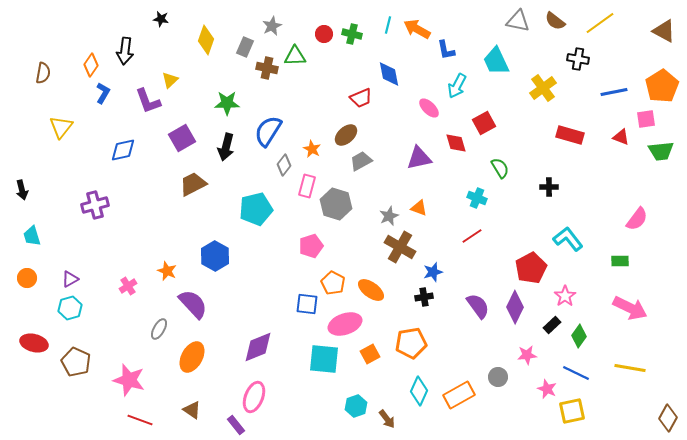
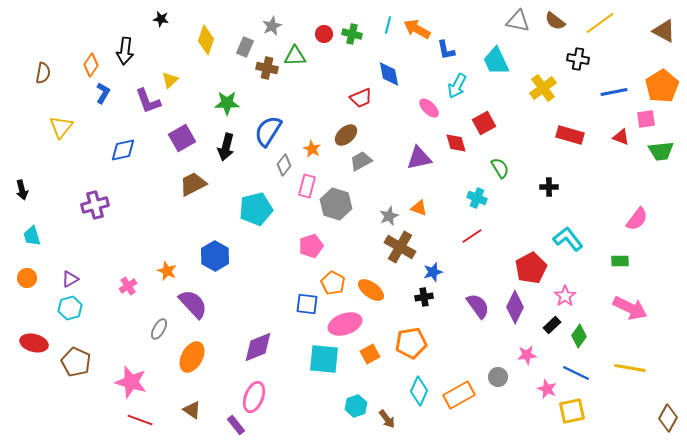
pink star at (129, 380): moved 2 px right, 2 px down
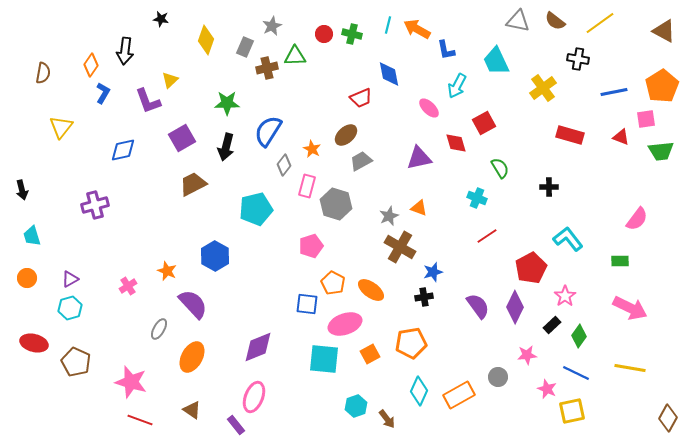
brown cross at (267, 68): rotated 25 degrees counterclockwise
red line at (472, 236): moved 15 px right
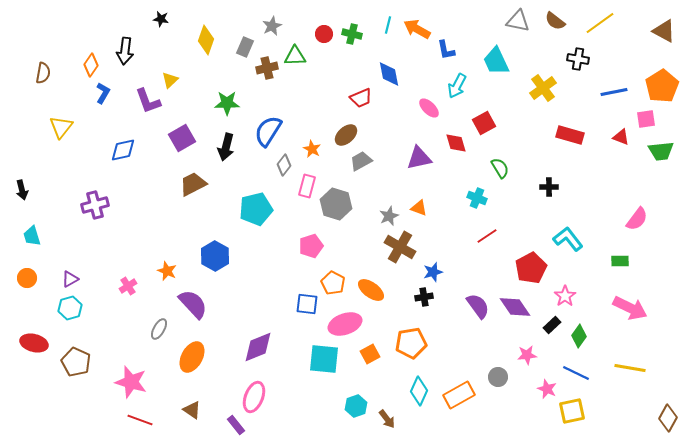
purple diamond at (515, 307): rotated 60 degrees counterclockwise
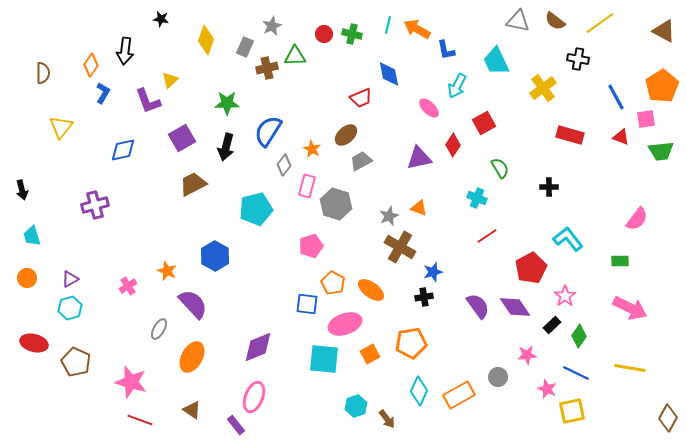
brown semicircle at (43, 73): rotated 10 degrees counterclockwise
blue line at (614, 92): moved 2 px right, 5 px down; rotated 72 degrees clockwise
red diamond at (456, 143): moved 3 px left, 2 px down; rotated 50 degrees clockwise
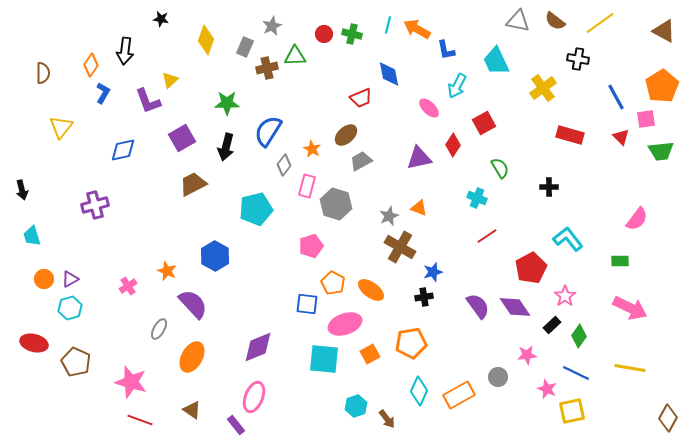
red triangle at (621, 137): rotated 24 degrees clockwise
orange circle at (27, 278): moved 17 px right, 1 px down
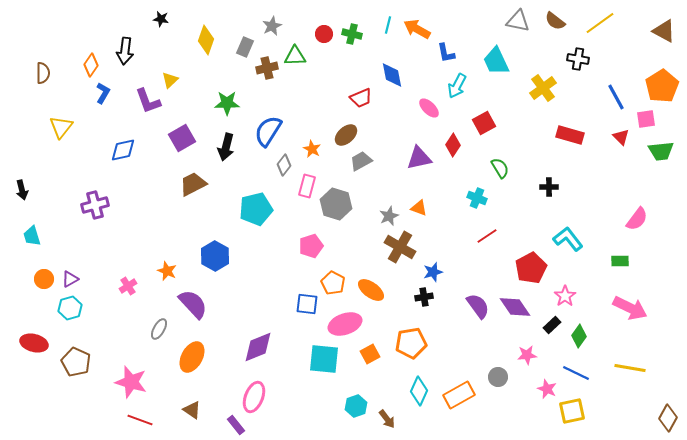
blue L-shape at (446, 50): moved 3 px down
blue diamond at (389, 74): moved 3 px right, 1 px down
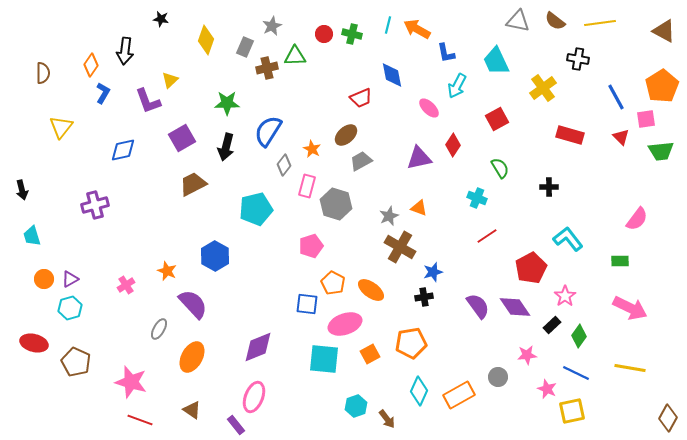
yellow line at (600, 23): rotated 28 degrees clockwise
red square at (484, 123): moved 13 px right, 4 px up
pink cross at (128, 286): moved 2 px left, 1 px up
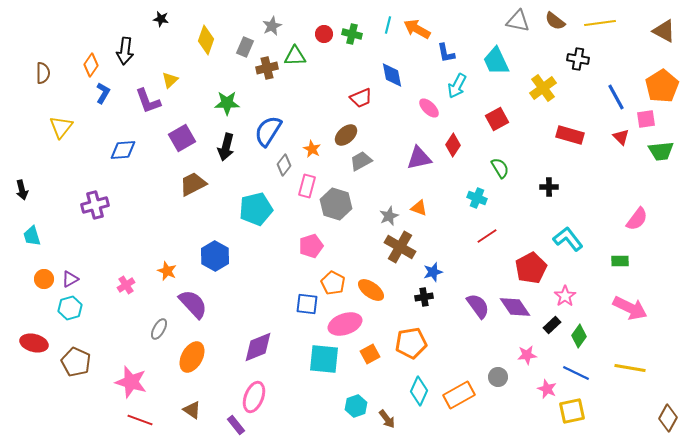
blue diamond at (123, 150): rotated 8 degrees clockwise
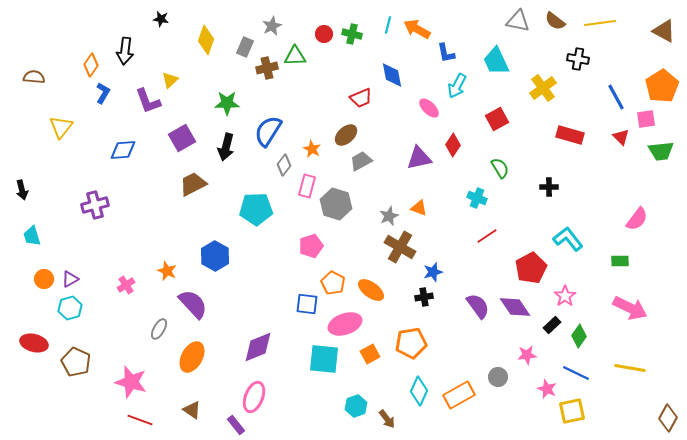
brown semicircle at (43, 73): moved 9 px left, 4 px down; rotated 85 degrees counterclockwise
cyan pentagon at (256, 209): rotated 12 degrees clockwise
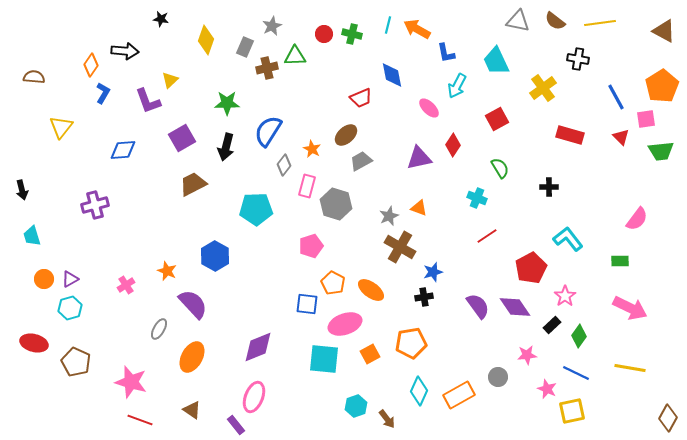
black arrow at (125, 51): rotated 92 degrees counterclockwise
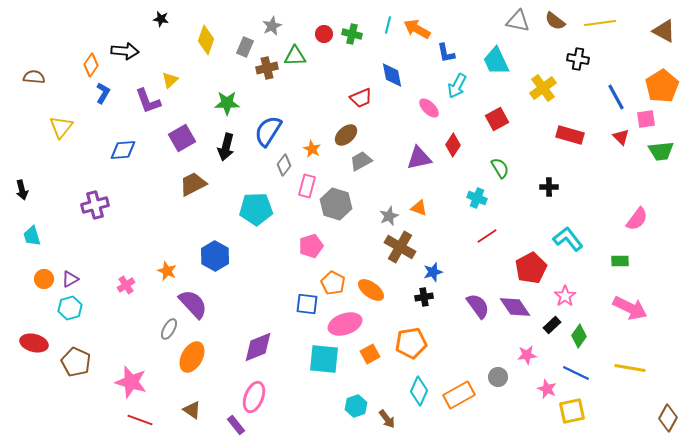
gray ellipse at (159, 329): moved 10 px right
